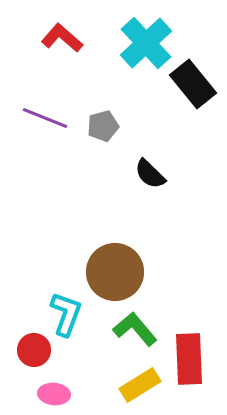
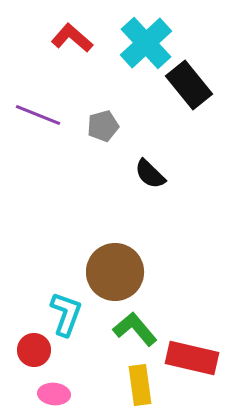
red L-shape: moved 10 px right
black rectangle: moved 4 px left, 1 px down
purple line: moved 7 px left, 3 px up
red rectangle: moved 3 px right, 1 px up; rotated 75 degrees counterclockwise
yellow rectangle: rotated 66 degrees counterclockwise
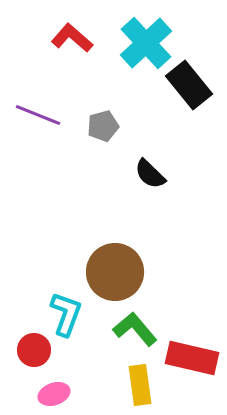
pink ellipse: rotated 24 degrees counterclockwise
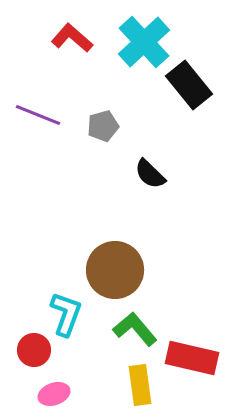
cyan cross: moved 2 px left, 1 px up
brown circle: moved 2 px up
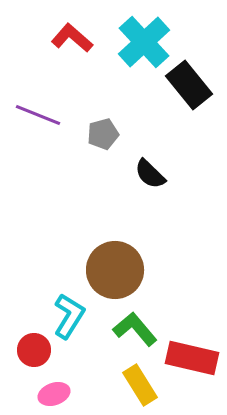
gray pentagon: moved 8 px down
cyan L-shape: moved 3 px right, 2 px down; rotated 12 degrees clockwise
yellow rectangle: rotated 24 degrees counterclockwise
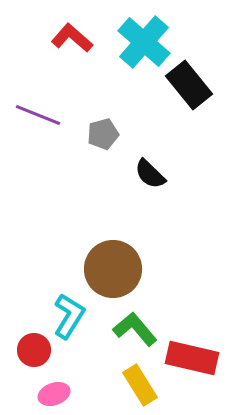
cyan cross: rotated 6 degrees counterclockwise
brown circle: moved 2 px left, 1 px up
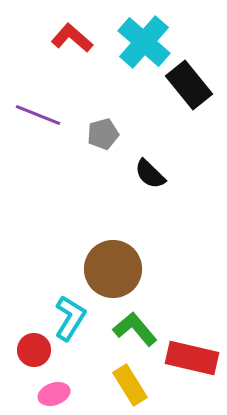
cyan L-shape: moved 1 px right, 2 px down
yellow rectangle: moved 10 px left
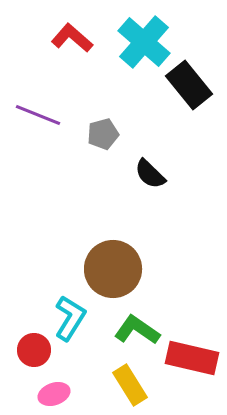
green L-shape: moved 2 px right, 1 px down; rotated 15 degrees counterclockwise
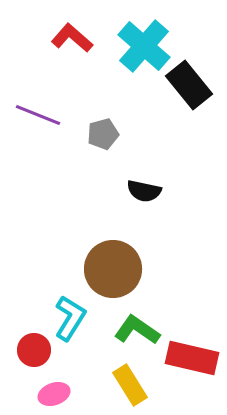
cyan cross: moved 4 px down
black semicircle: moved 6 px left, 17 px down; rotated 32 degrees counterclockwise
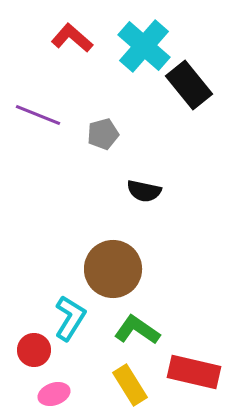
red rectangle: moved 2 px right, 14 px down
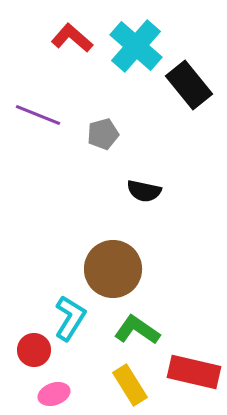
cyan cross: moved 8 px left
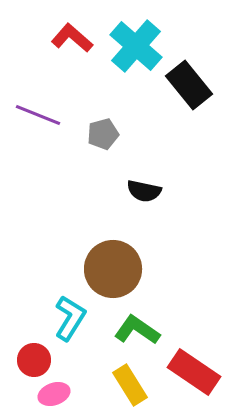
red circle: moved 10 px down
red rectangle: rotated 21 degrees clockwise
